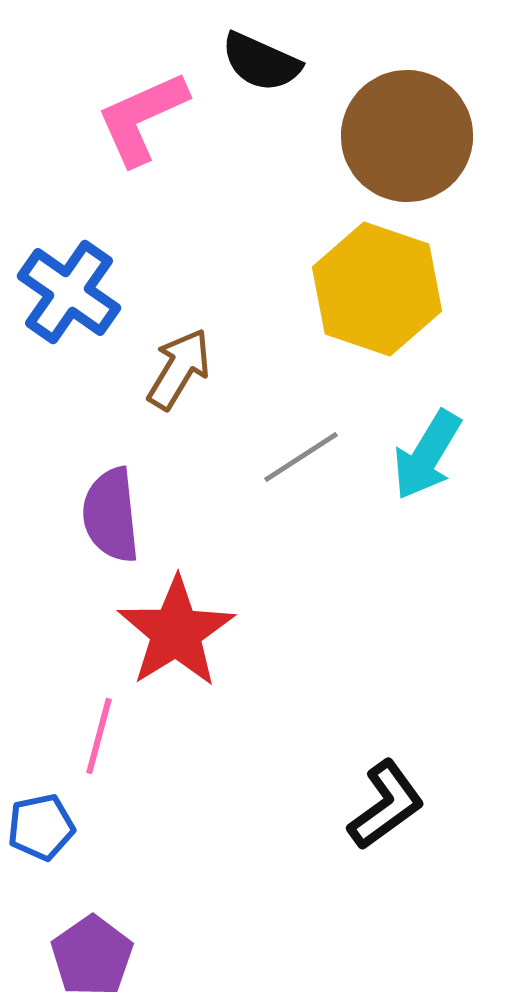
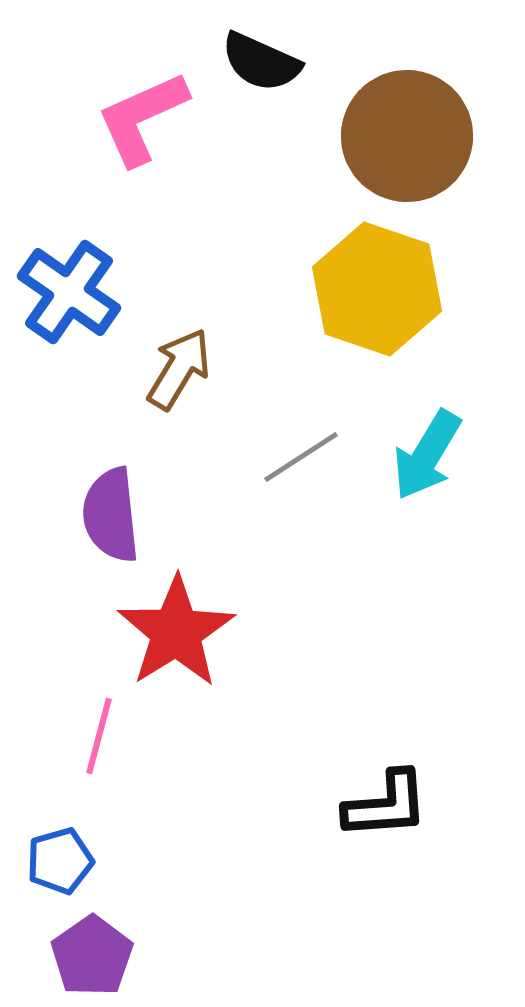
black L-shape: rotated 32 degrees clockwise
blue pentagon: moved 19 px right, 34 px down; rotated 4 degrees counterclockwise
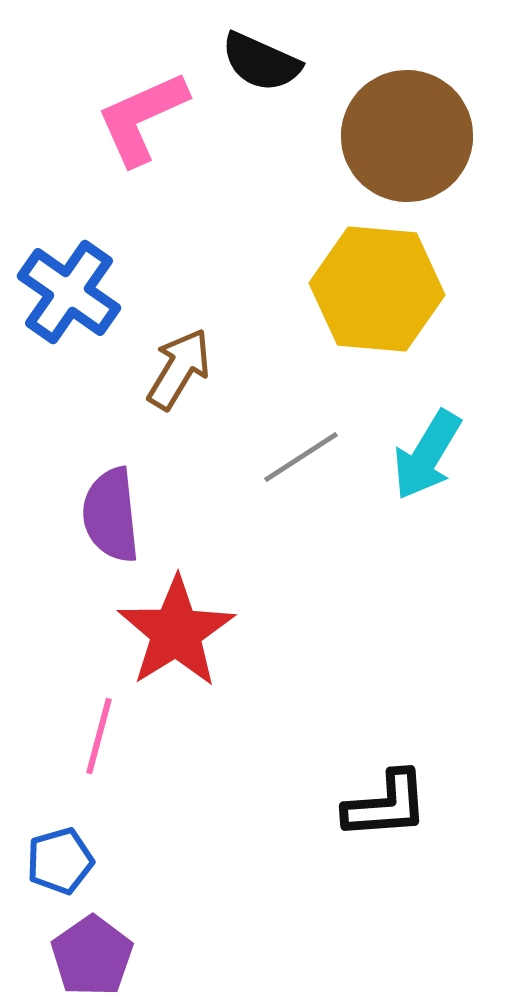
yellow hexagon: rotated 14 degrees counterclockwise
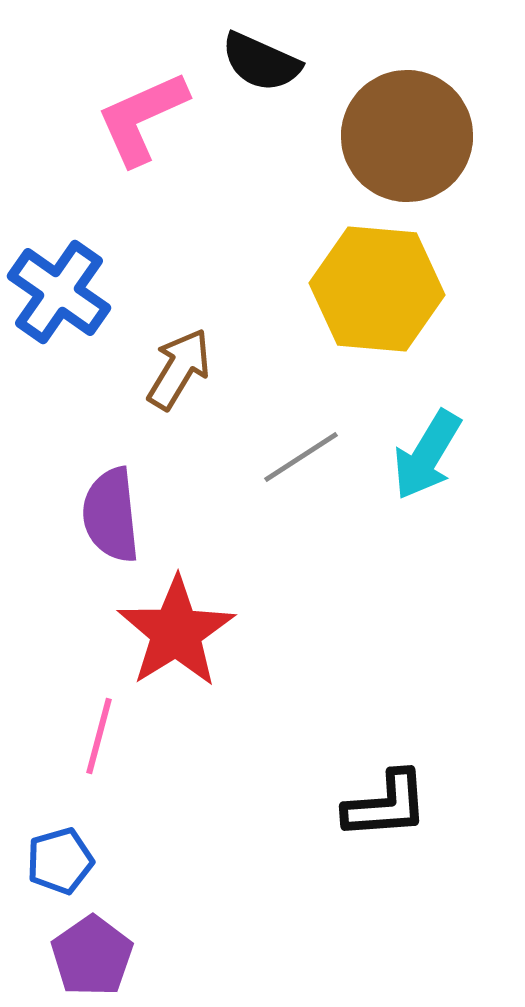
blue cross: moved 10 px left
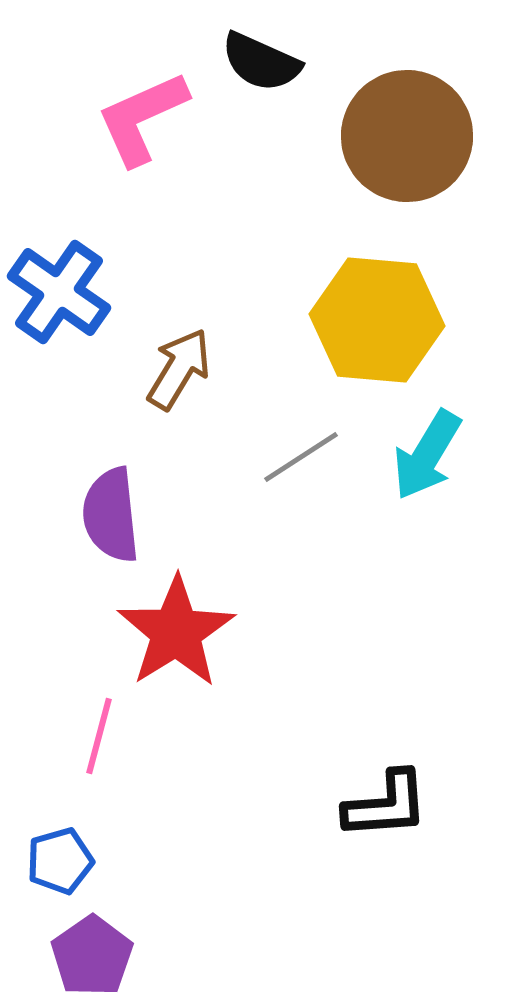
yellow hexagon: moved 31 px down
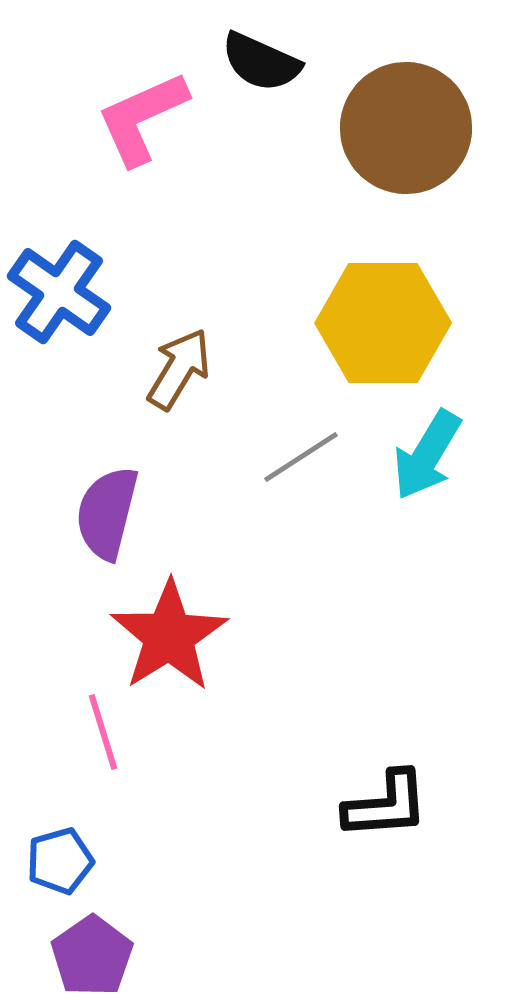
brown circle: moved 1 px left, 8 px up
yellow hexagon: moved 6 px right, 3 px down; rotated 5 degrees counterclockwise
purple semicircle: moved 4 px left, 2 px up; rotated 20 degrees clockwise
red star: moved 7 px left, 4 px down
pink line: moved 4 px right, 4 px up; rotated 32 degrees counterclockwise
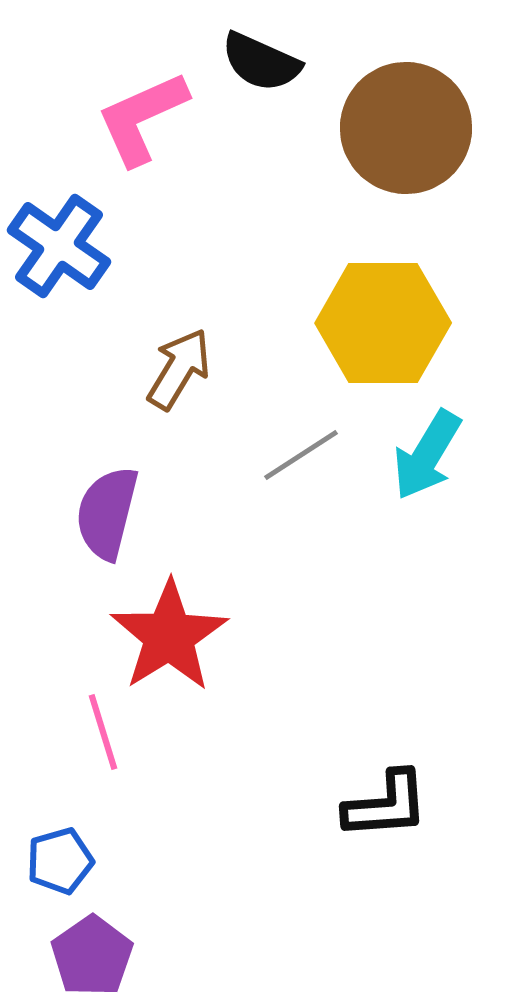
blue cross: moved 46 px up
gray line: moved 2 px up
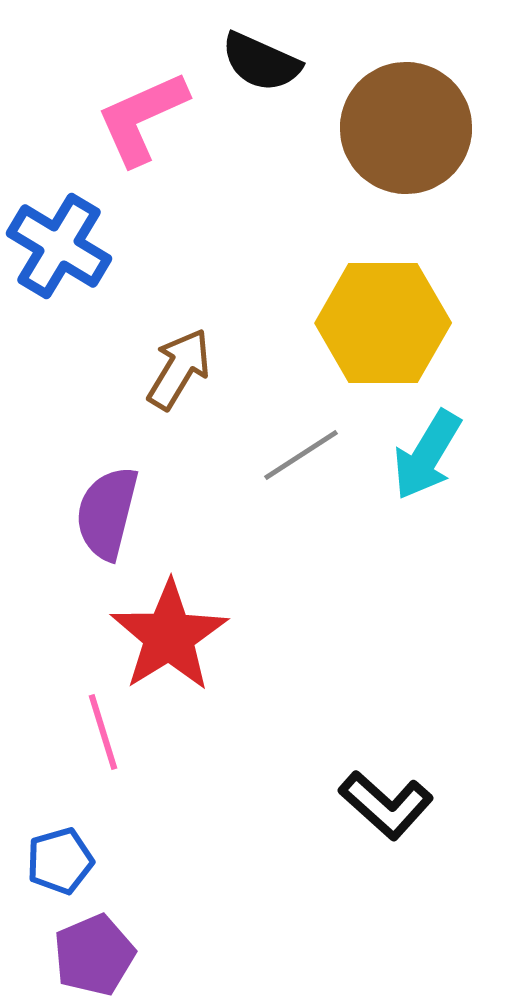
blue cross: rotated 4 degrees counterclockwise
black L-shape: rotated 46 degrees clockwise
purple pentagon: moved 2 px right, 1 px up; rotated 12 degrees clockwise
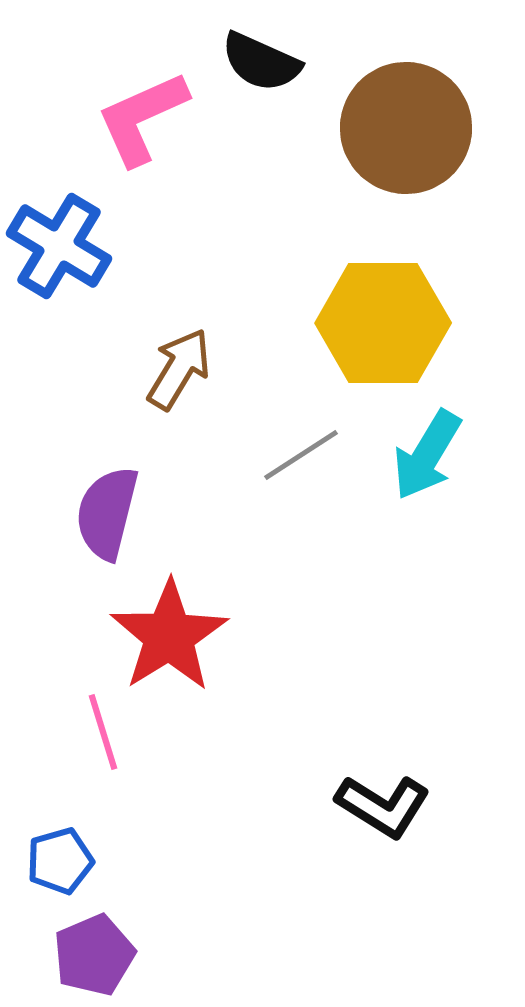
black L-shape: moved 3 px left, 1 px down; rotated 10 degrees counterclockwise
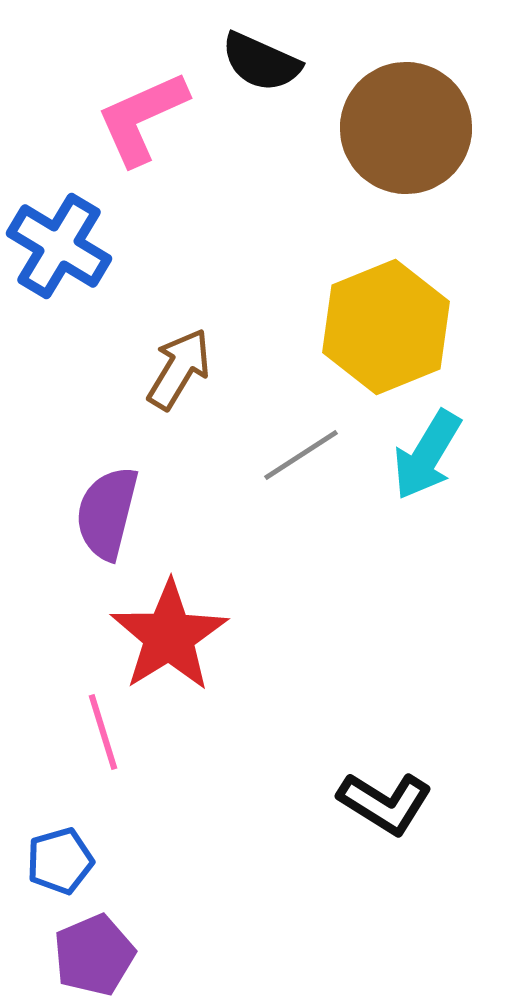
yellow hexagon: moved 3 px right, 4 px down; rotated 22 degrees counterclockwise
black L-shape: moved 2 px right, 3 px up
